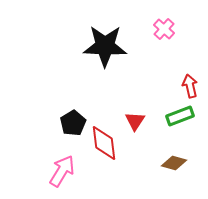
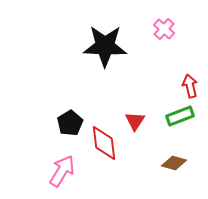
black pentagon: moved 3 px left
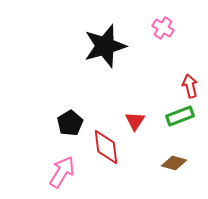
pink cross: moved 1 px left, 1 px up; rotated 10 degrees counterclockwise
black star: rotated 18 degrees counterclockwise
red diamond: moved 2 px right, 4 px down
pink arrow: moved 1 px down
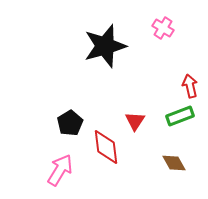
brown diamond: rotated 45 degrees clockwise
pink arrow: moved 2 px left, 2 px up
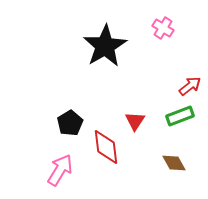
black star: rotated 15 degrees counterclockwise
red arrow: rotated 65 degrees clockwise
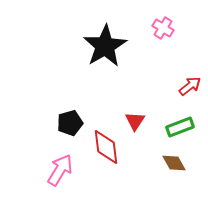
green rectangle: moved 11 px down
black pentagon: rotated 15 degrees clockwise
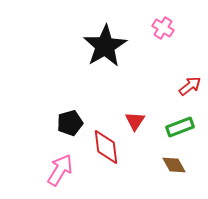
brown diamond: moved 2 px down
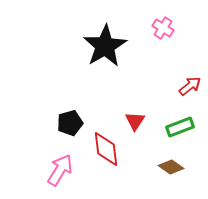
red diamond: moved 2 px down
brown diamond: moved 3 px left, 2 px down; rotated 25 degrees counterclockwise
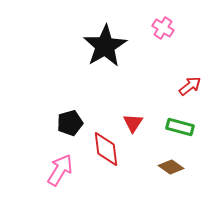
red triangle: moved 2 px left, 2 px down
green rectangle: rotated 36 degrees clockwise
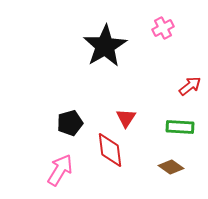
pink cross: rotated 30 degrees clockwise
red triangle: moved 7 px left, 5 px up
green rectangle: rotated 12 degrees counterclockwise
red diamond: moved 4 px right, 1 px down
